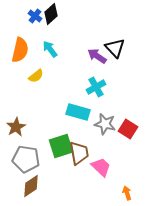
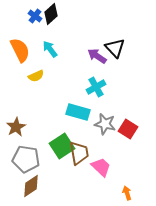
orange semicircle: rotated 40 degrees counterclockwise
yellow semicircle: rotated 14 degrees clockwise
green square: moved 1 px right; rotated 15 degrees counterclockwise
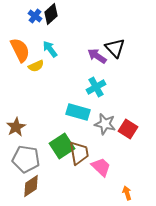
yellow semicircle: moved 10 px up
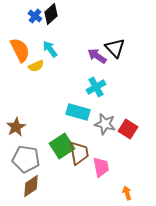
pink trapezoid: rotated 35 degrees clockwise
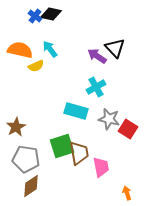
black diamond: rotated 55 degrees clockwise
orange semicircle: rotated 50 degrees counterclockwise
cyan rectangle: moved 2 px left, 1 px up
gray star: moved 4 px right, 5 px up
green square: rotated 15 degrees clockwise
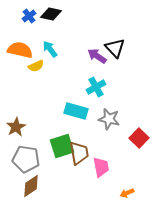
blue cross: moved 6 px left; rotated 16 degrees clockwise
red square: moved 11 px right, 9 px down; rotated 12 degrees clockwise
orange arrow: rotated 96 degrees counterclockwise
